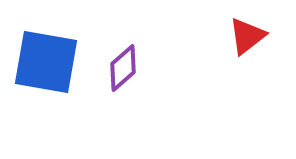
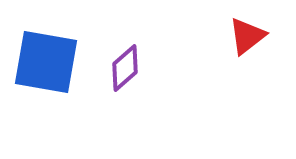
purple diamond: moved 2 px right
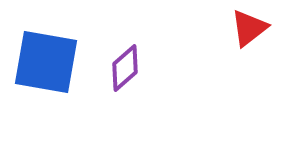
red triangle: moved 2 px right, 8 px up
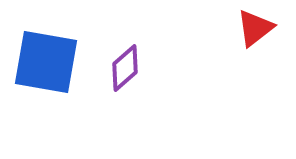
red triangle: moved 6 px right
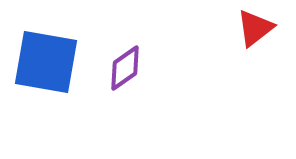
purple diamond: rotated 6 degrees clockwise
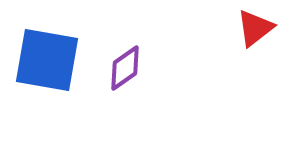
blue square: moved 1 px right, 2 px up
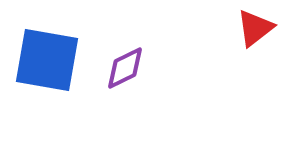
purple diamond: rotated 9 degrees clockwise
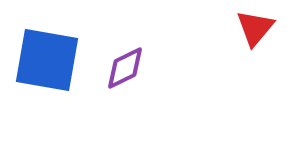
red triangle: rotated 12 degrees counterclockwise
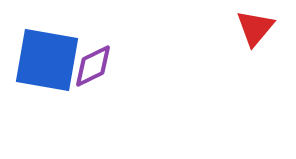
purple diamond: moved 32 px left, 2 px up
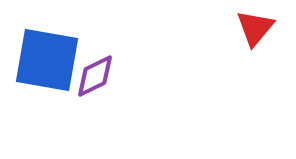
purple diamond: moved 2 px right, 10 px down
